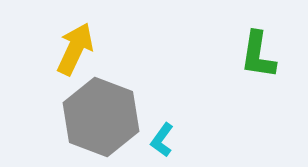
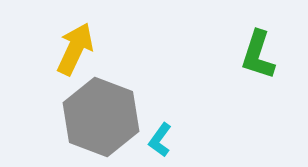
green L-shape: rotated 9 degrees clockwise
cyan L-shape: moved 2 px left
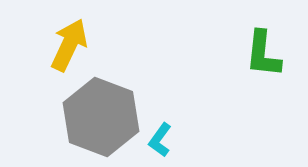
yellow arrow: moved 6 px left, 4 px up
green L-shape: moved 5 px right, 1 px up; rotated 12 degrees counterclockwise
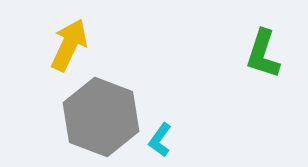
green L-shape: rotated 12 degrees clockwise
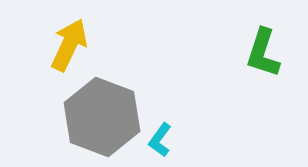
green L-shape: moved 1 px up
gray hexagon: moved 1 px right
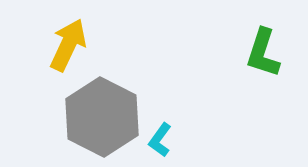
yellow arrow: moved 1 px left
gray hexagon: rotated 6 degrees clockwise
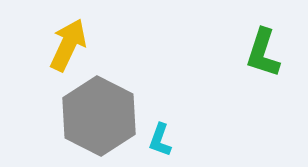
gray hexagon: moved 3 px left, 1 px up
cyan L-shape: rotated 16 degrees counterclockwise
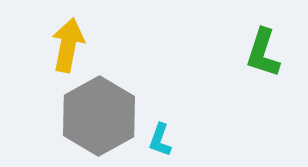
yellow arrow: rotated 14 degrees counterclockwise
gray hexagon: rotated 4 degrees clockwise
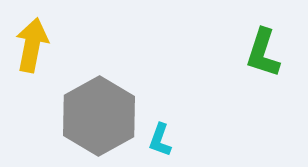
yellow arrow: moved 36 px left
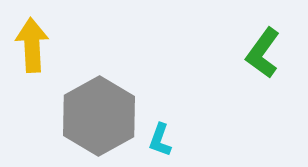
yellow arrow: rotated 14 degrees counterclockwise
green L-shape: rotated 18 degrees clockwise
